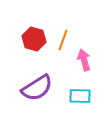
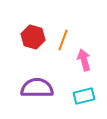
red hexagon: moved 1 px left, 2 px up
purple semicircle: rotated 148 degrees counterclockwise
cyan rectangle: moved 4 px right; rotated 15 degrees counterclockwise
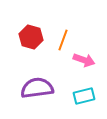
red hexagon: moved 2 px left
pink arrow: rotated 125 degrees clockwise
purple semicircle: rotated 8 degrees counterclockwise
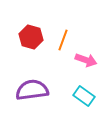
pink arrow: moved 2 px right
purple semicircle: moved 5 px left, 2 px down
cyan rectangle: rotated 50 degrees clockwise
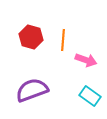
orange line: rotated 15 degrees counterclockwise
purple semicircle: rotated 12 degrees counterclockwise
cyan rectangle: moved 6 px right
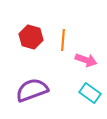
cyan rectangle: moved 3 px up
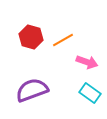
orange line: rotated 55 degrees clockwise
pink arrow: moved 1 px right, 2 px down
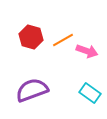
pink arrow: moved 11 px up
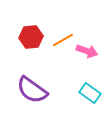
red hexagon: rotated 20 degrees counterclockwise
purple semicircle: rotated 124 degrees counterclockwise
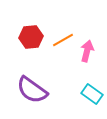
pink arrow: rotated 95 degrees counterclockwise
cyan rectangle: moved 2 px right, 1 px down
